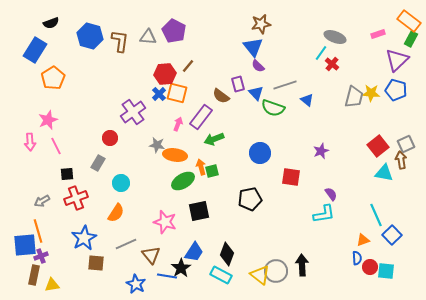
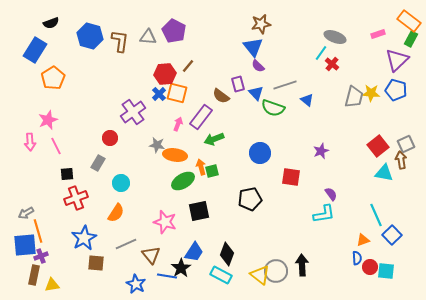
gray arrow at (42, 201): moved 16 px left, 12 px down
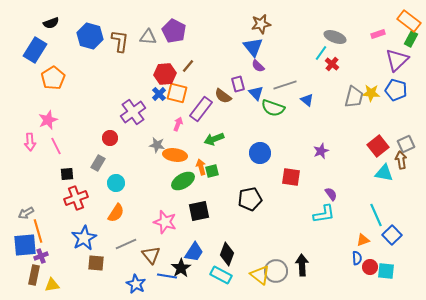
brown semicircle at (221, 96): moved 2 px right
purple rectangle at (201, 117): moved 8 px up
cyan circle at (121, 183): moved 5 px left
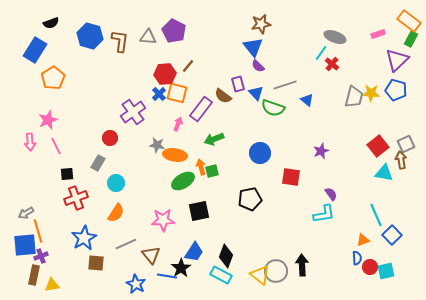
pink star at (165, 222): moved 2 px left, 2 px up; rotated 20 degrees counterclockwise
black diamond at (227, 254): moved 1 px left, 2 px down
cyan square at (386, 271): rotated 18 degrees counterclockwise
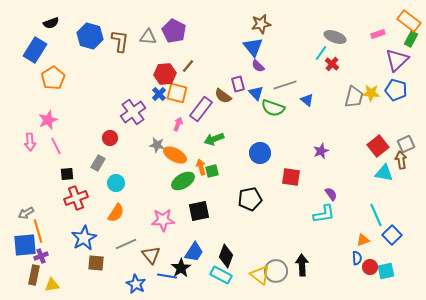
orange ellipse at (175, 155): rotated 20 degrees clockwise
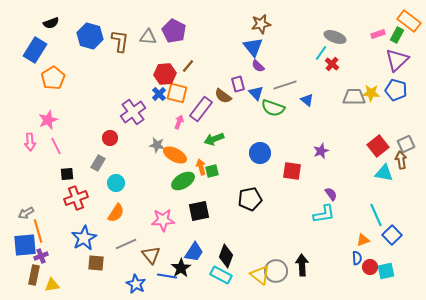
green rectangle at (411, 39): moved 14 px left, 4 px up
gray trapezoid at (354, 97): rotated 105 degrees counterclockwise
pink arrow at (178, 124): moved 1 px right, 2 px up
red square at (291, 177): moved 1 px right, 6 px up
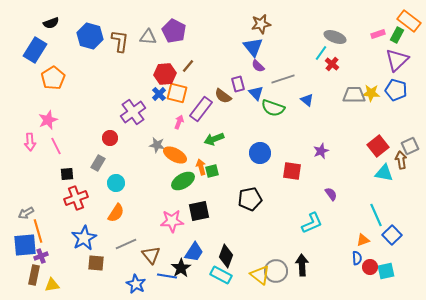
gray line at (285, 85): moved 2 px left, 6 px up
gray trapezoid at (354, 97): moved 2 px up
gray square at (406, 144): moved 4 px right, 2 px down
cyan L-shape at (324, 214): moved 12 px left, 9 px down; rotated 15 degrees counterclockwise
pink star at (163, 220): moved 9 px right, 1 px down
